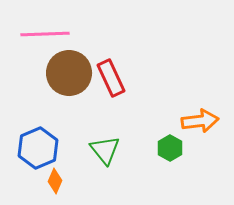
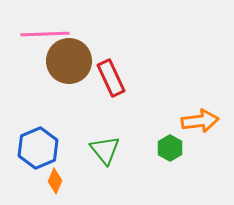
brown circle: moved 12 px up
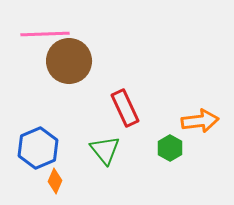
red rectangle: moved 14 px right, 30 px down
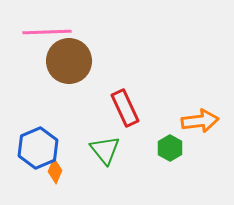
pink line: moved 2 px right, 2 px up
orange diamond: moved 10 px up
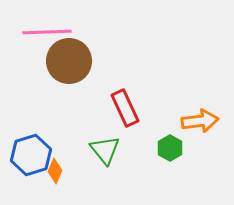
blue hexagon: moved 7 px left, 7 px down; rotated 6 degrees clockwise
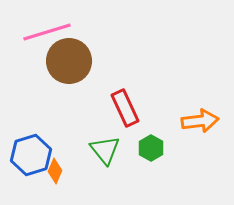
pink line: rotated 15 degrees counterclockwise
green hexagon: moved 19 px left
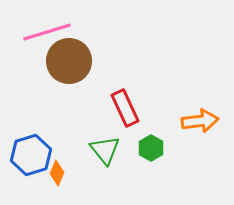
orange diamond: moved 2 px right, 2 px down
